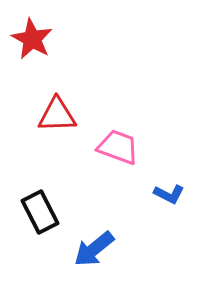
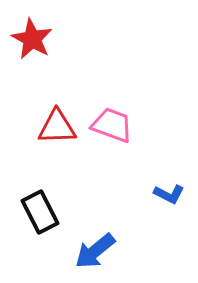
red triangle: moved 12 px down
pink trapezoid: moved 6 px left, 22 px up
blue arrow: moved 1 px right, 2 px down
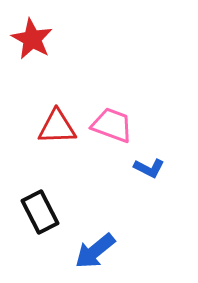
blue L-shape: moved 20 px left, 26 px up
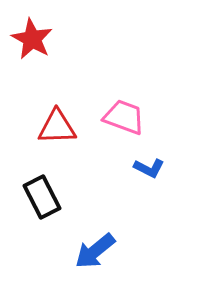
pink trapezoid: moved 12 px right, 8 px up
black rectangle: moved 2 px right, 15 px up
